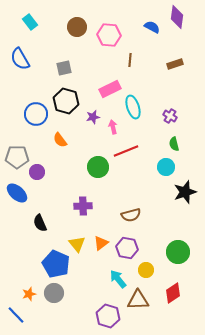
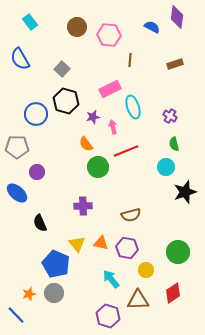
gray square at (64, 68): moved 2 px left, 1 px down; rotated 35 degrees counterclockwise
orange semicircle at (60, 140): moved 26 px right, 4 px down
gray pentagon at (17, 157): moved 10 px up
orange triangle at (101, 243): rotated 49 degrees clockwise
cyan arrow at (118, 279): moved 7 px left
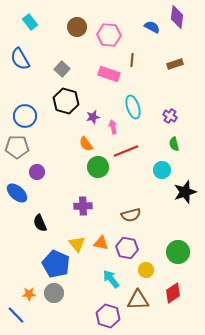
brown line at (130, 60): moved 2 px right
pink rectangle at (110, 89): moved 1 px left, 15 px up; rotated 45 degrees clockwise
blue circle at (36, 114): moved 11 px left, 2 px down
cyan circle at (166, 167): moved 4 px left, 3 px down
orange star at (29, 294): rotated 16 degrees clockwise
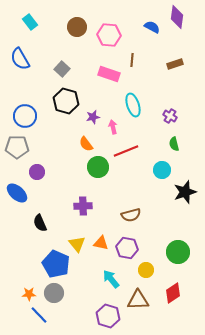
cyan ellipse at (133, 107): moved 2 px up
blue line at (16, 315): moved 23 px right
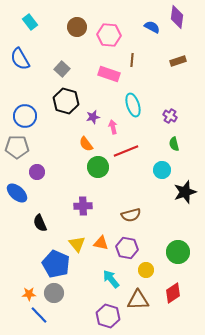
brown rectangle at (175, 64): moved 3 px right, 3 px up
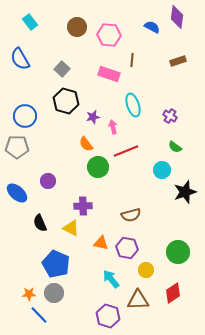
green semicircle at (174, 144): moved 1 px right, 3 px down; rotated 40 degrees counterclockwise
purple circle at (37, 172): moved 11 px right, 9 px down
yellow triangle at (77, 244): moved 6 px left, 16 px up; rotated 24 degrees counterclockwise
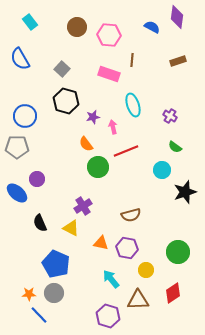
purple circle at (48, 181): moved 11 px left, 2 px up
purple cross at (83, 206): rotated 30 degrees counterclockwise
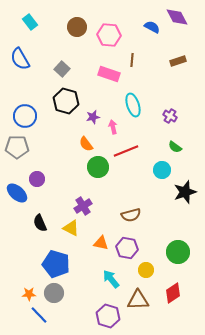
purple diamond at (177, 17): rotated 35 degrees counterclockwise
blue pentagon at (56, 264): rotated 8 degrees counterclockwise
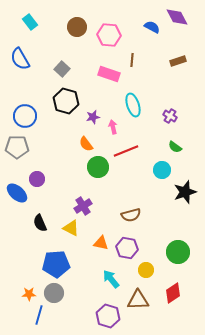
blue pentagon at (56, 264): rotated 20 degrees counterclockwise
blue line at (39, 315): rotated 60 degrees clockwise
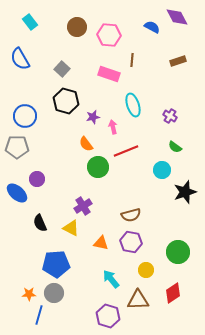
purple hexagon at (127, 248): moved 4 px right, 6 px up
